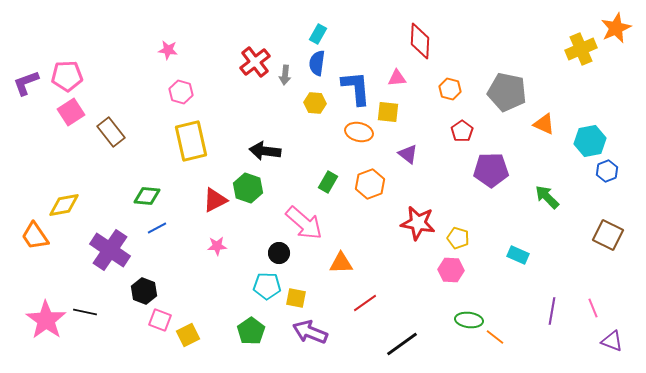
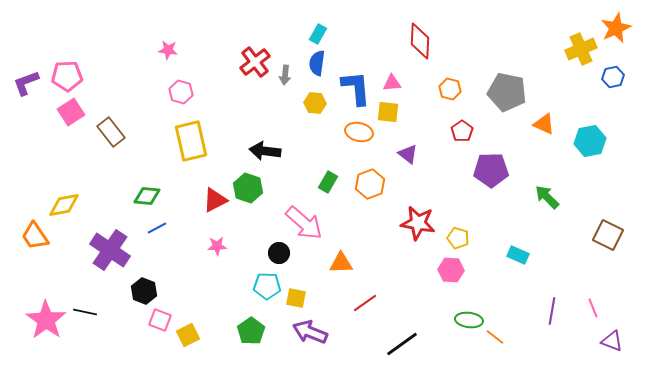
pink triangle at (397, 78): moved 5 px left, 5 px down
blue hexagon at (607, 171): moved 6 px right, 94 px up; rotated 10 degrees clockwise
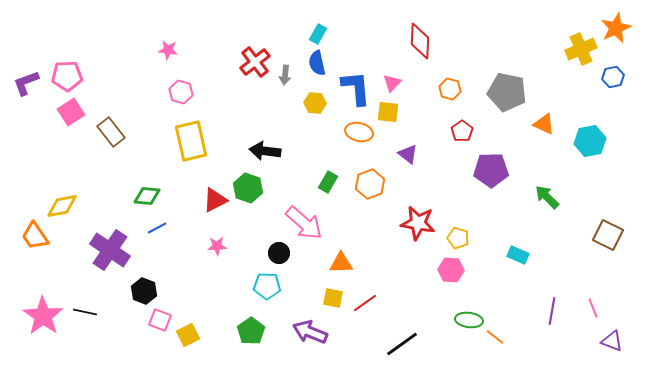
blue semicircle at (317, 63): rotated 20 degrees counterclockwise
pink triangle at (392, 83): rotated 42 degrees counterclockwise
yellow diamond at (64, 205): moved 2 px left, 1 px down
yellow square at (296, 298): moved 37 px right
pink star at (46, 320): moved 3 px left, 4 px up
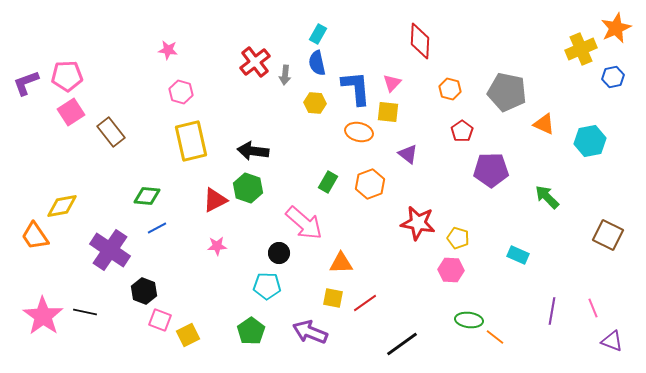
black arrow at (265, 151): moved 12 px left
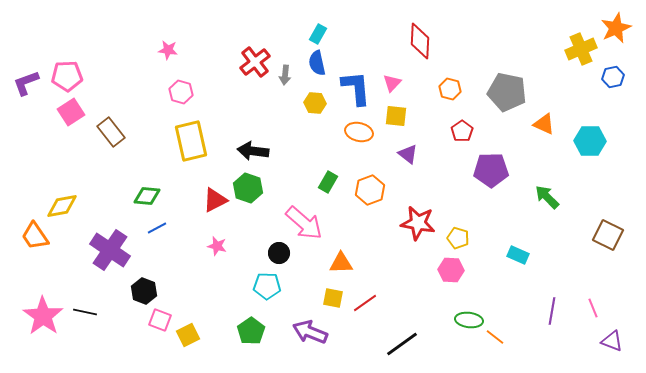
yellow square at (388, 112): moved 8 px right, 4 px down
cyan hexagon at (590, 141): rotated 12 degrees clockwise
orange hexagon at (370, 184): moved 6 px down
pink star at (217, 246): rotated 18 degrees clockwise
